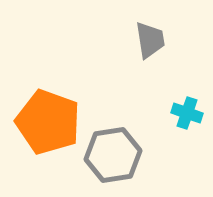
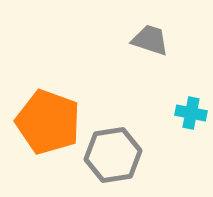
gray trapezoid: rotated 63 degrees counterclockwise
cyan cross: moved 4 px right; rotated 8 degrees counterclockwise
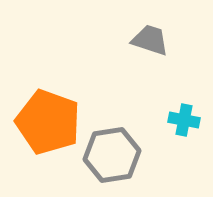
cyan cross: moved 7 px left, 7 px down
gray hexagon: moved 1 px left
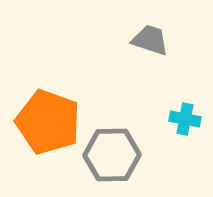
cyan cross: moved 1 px right, 1 px up
gray hexagon: rotated 8 degrees clockwise
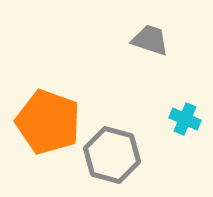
cyan cross: rotated 12 degrees clockwise
gray hexagon: rotated 16 degrees clockwise
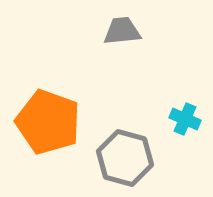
gray trapezoid: moved 28 px left, 9 px up; rotated 24 degrees counterclockwise
gray hexagon: moved 13 px right, 3 px down
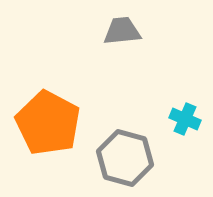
orange pentagon: moved 1 px down; rotated 8 degrees clockwise
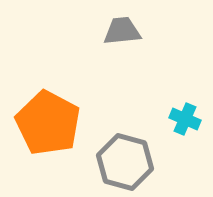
gray hexagon: moved 4 px down
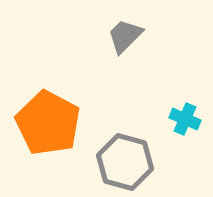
gray trapezoid: moved 3 px right, 5 px down; rotated 39 degrees counterclockwise
